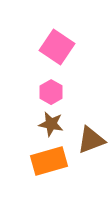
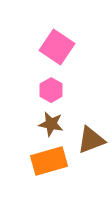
pink hexagon: moved 2 px up
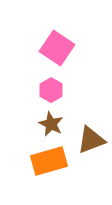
pink square: moved 1 px down
brown star: rotated 15 degrees clockwise
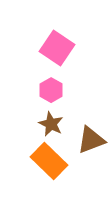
orange rectangle: rotated 60 degrees clockwise
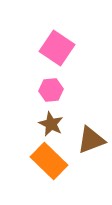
pink hexagon: rotated 25 degrees clockwise
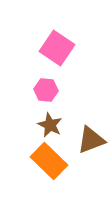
pink hexagon: moved 5 px left; rotated 10 degrees clockwise
brown star: moved 1 px left, 1 px down
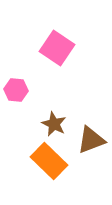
pink hexagon: moved 30 px left
brown star: moved 4 px right, 1 px up
